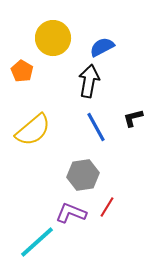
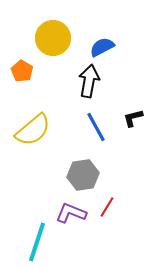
cyan line: rotated 30 degrees counterclockwise
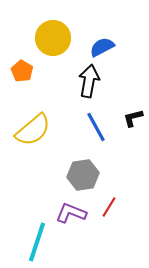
red line: moved 2 px right
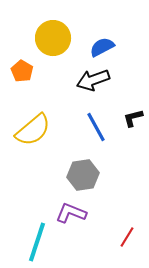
black arrow: moved 4 px right, 1 px up; rotated 120 degrees counterclockwise
red line: moved 18 px right, 30 px down
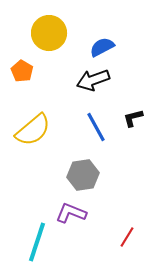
yellow circle: moved 4 px left, 5 px up
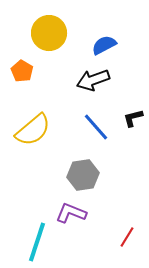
blue semicircle: moved 2 px right, 2 px up
blue line: rotated 12 degrees counterclockwise
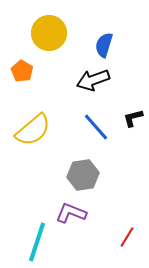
blue semicircle: rotated 45 degrees counterclockwise
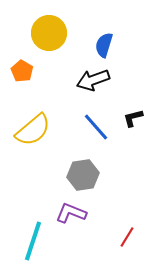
cyan line: moved 4 px left, 1 px up
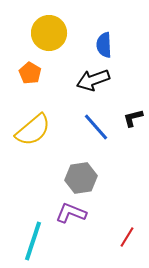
blue semicircle: rotated 20 degrees counterclockwise
orange pentagon: moved 8 px right, 2 px down
gray hexagon: moved 2 px left, 3 px down
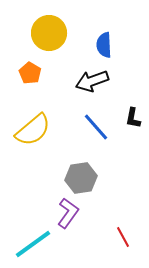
black arrow: moved 1 px left, 1 px down
black L-shape: rotated 65 degrees counterclockwise
purple L-shape: moved 3 px left; rotated 104 degrees clockwise
red line: moved 4 px left; rotated 60 degrees counterclockwise
cyan line: moved 3 px down; rotated 36 degrees clockwise
